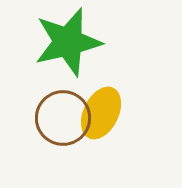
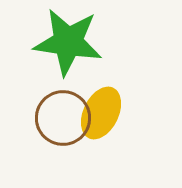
green star: rotated 22 degrees clockwise
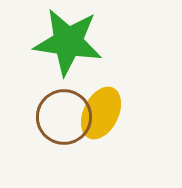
brown circle: moved 1 px right, 1 px up
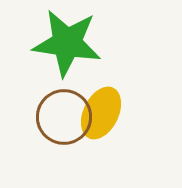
green star: moved 1 px left, 1 px down
